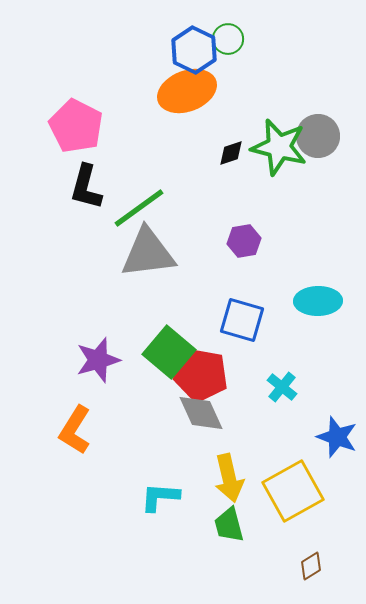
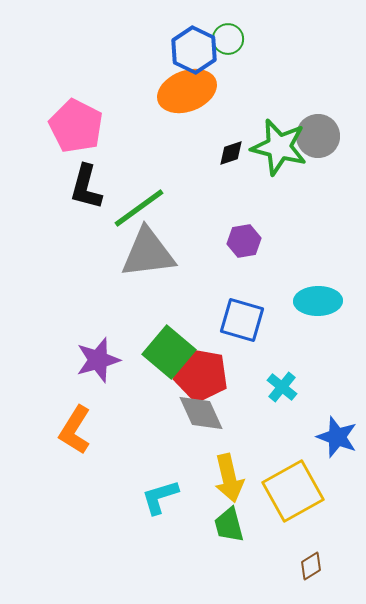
cyan L-shape: rotated 21 degrees counterclockwise
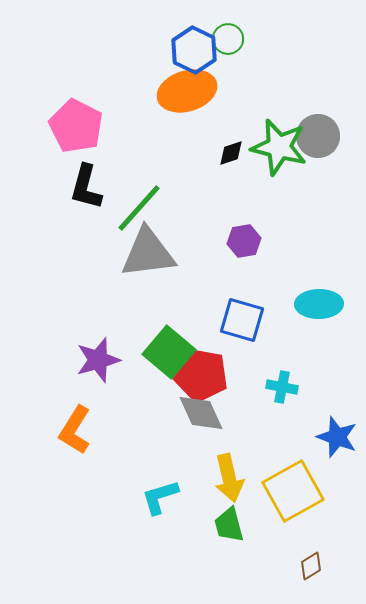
orange ellipse: rotated 4 degrees clockwise
green line: rotated 12 degrees counterclockwise
cyan ellipse: moved 1 px right, 3 px down
cyan cross: rotated 28 degrees counterclockwise
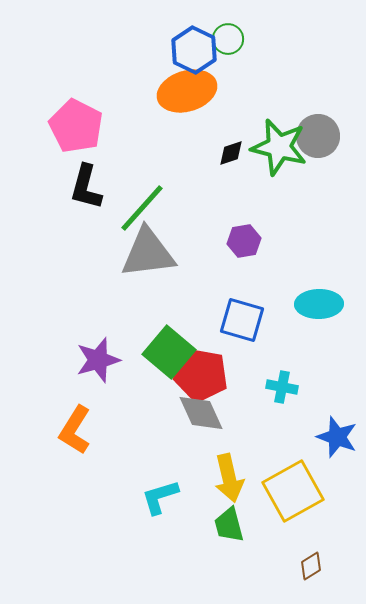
green line: moved 3 px right
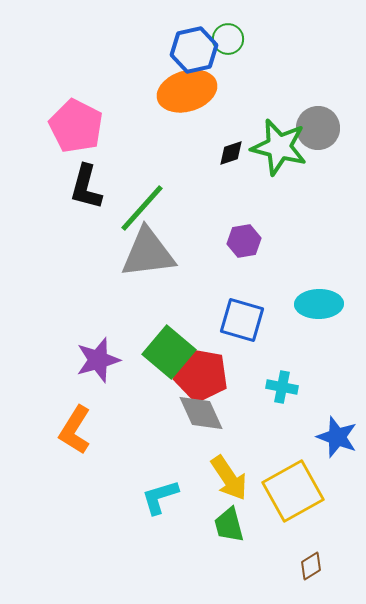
blue hexagon: rotated 21 degrees clockwise
gray circle: moved 8 px up
yellow arrow: rotated 21 degrees counterclockwise
